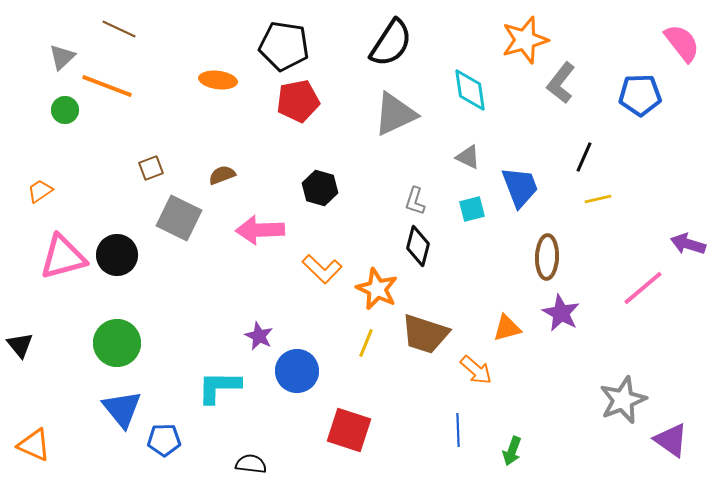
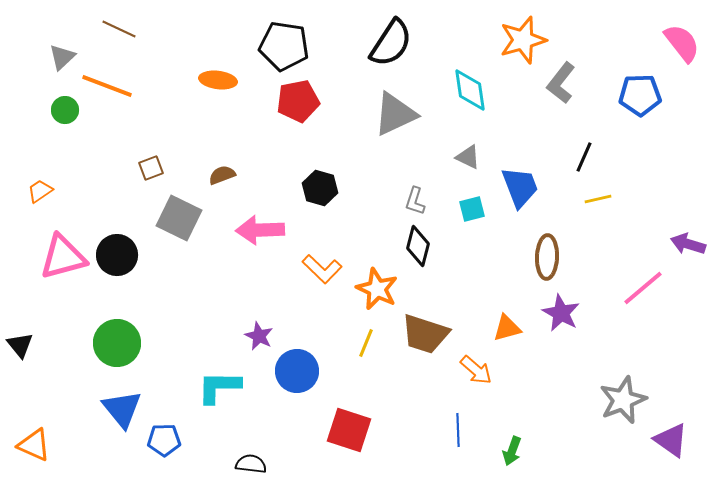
orange star at (525, 40): moved 2 px left
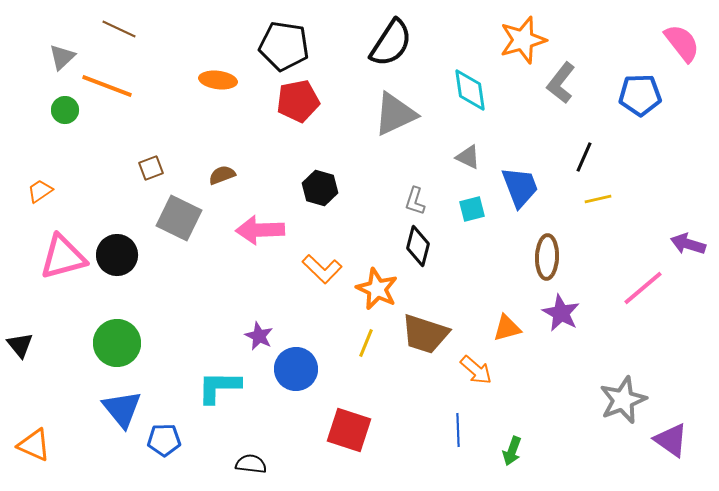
blue circle at (297, 371): moved 1 px left, 2 px up
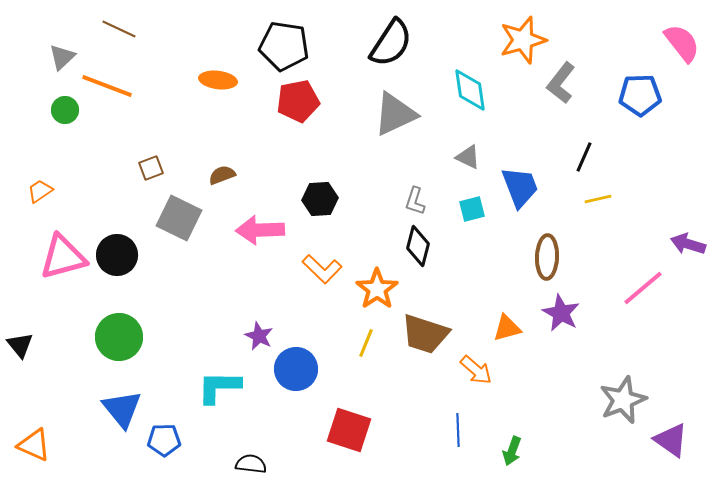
black hexagon at (320, 188): moved 11 px down; rotated 20 degrees counterclockwise
orange star at (377, 289): rotated 12 degrees clockwise
green circle at (117, 343): moved 2 px right, 6 px up
